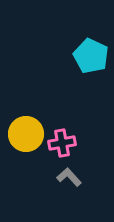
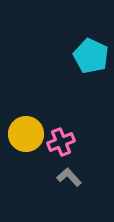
pink cross: moved 1 px left, 1 px up; rotated 12 degrees counterclockwise
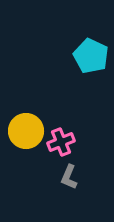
yellow circle: moved 3 px up
gray L-shape: rotated 115 degrees counterclockwise
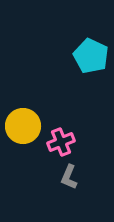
yellow circle: moved 3 px left, 5 px up
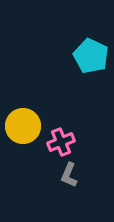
gray L-shape: moved 2 px up
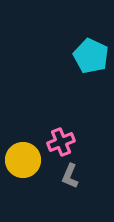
yellow circle: moved 34 px down
gray L-shape: moved 1 px right, 1 px down
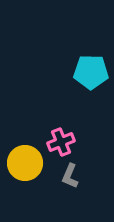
cyan pentagon: moved 16 px down; rotated 24 degrees counterclockwise
yellow circle: moved 2 px right, 3 px down
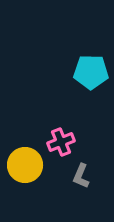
yellow circle: moved 2 px down
gray L-shape: moved 11 px right
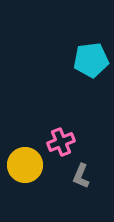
cyan pentagon: moved 12 px up; rotated 8 degrees counterclockwise
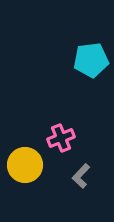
pink cross: moved 4 px up
gray L-shape: rotated 20 degrees clockwise
